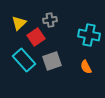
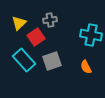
cyan cross: moved 2 px right
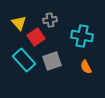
yellow triangle: rotated 28 degrees counterclockwise
cyan cross: moved 9 px left, 1 px down
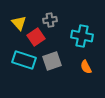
cyan rectangle: rotated 30 degrees counterclockwise
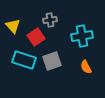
yellow triangle: moved 6 px left, 3 px down
cyan cross: rotated 20 degrees counterclockwise
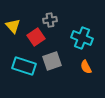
cyan cross: moved 2 px down; rotated 30 degrees clockwise
cyan rectangle: moved 6 px down
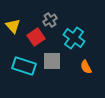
gray cross: rotated 24 degrees counterclockwise
cyan cross: moved 8 px left; rotated 15 degrees clockwise
gray square: rotated 18 degrees clockwise
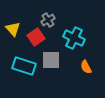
gray cross: moved 2 px left
yellow triangle: moved 3 px down
cyan cross: rotated 10 degrees counterclockwise
gray square: moved 1 px left, 1 px up
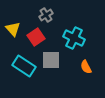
gray cross: moved 2 px left, 5 px up
cyan rectangle: rotated 15 degrees clockwise
